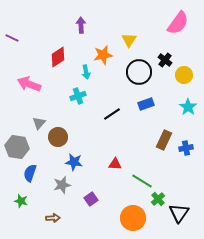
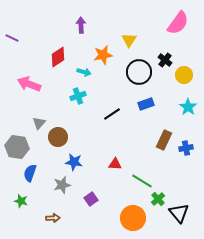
cyan arrow: moved 2 px left; rotated 64 degrees counterclockwise
black triangle: rotated 15 degrees counterclockwise
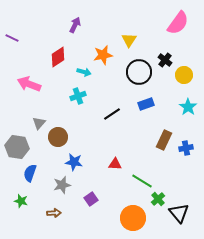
purple arrow: moved 6 px left; rotated 28 degrees clockwise
brown arrow: moved 1 px right, 5 px up
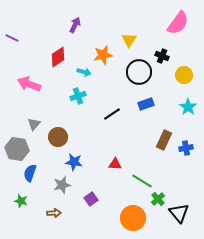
black cross: moved 3 px left, 4 px up; rotated 16 degrees counterclockwise
gray triangle: moved 5 px left, 1 px down
gray hexagon: moved 2 px down
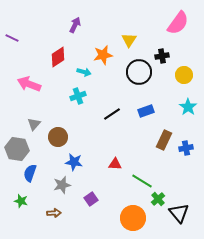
black cross: rotated 32 degrees counterclockwise
blue rectangle: moved 7 px down
